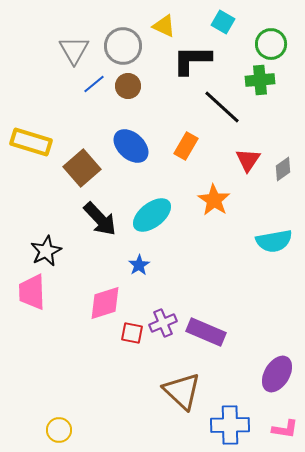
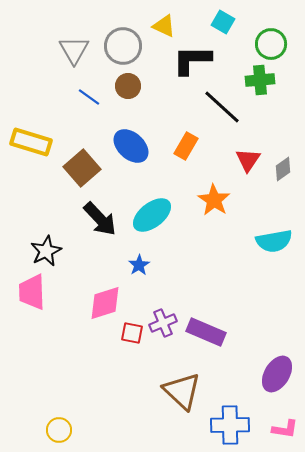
blue line: moved 5 px left, 13 px down; rotated 75 degrees clockwise
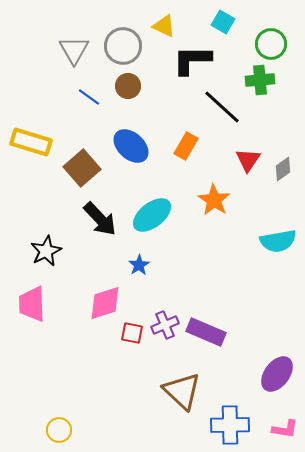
cyan semicircle: moved 4 px right
pink trapezoid: moved 12 px down
purple cross: moved 2 px right, 2 px down
purple ellipse: rotated 6 degrees clockwise
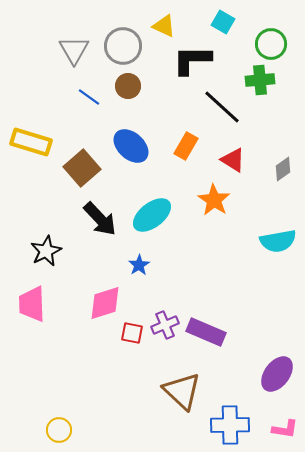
red triangle: moved 15 px left; rotated 32 degrees counterclockwise
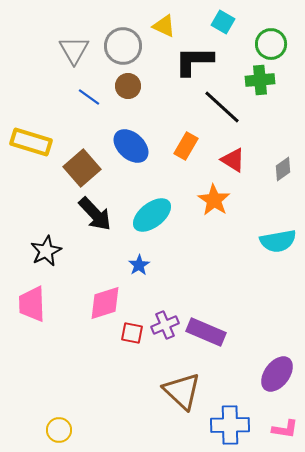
black L-shape: moved 2 px right, 1 px down
black arrow: moved 5 px left, 5 px up
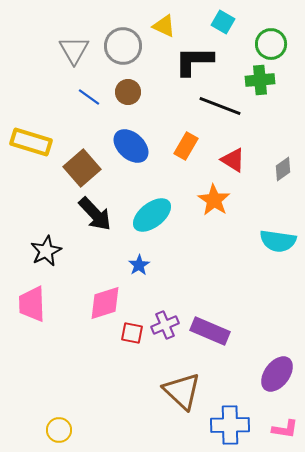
brown circle: moved 6 px down
black line: moved 2 px left, 1 px up; rotated 21 degrees counterclockwise
cyan semicircle: rotated 18 degrees clockwise
purple rectangle: moved 4 px right, 1 px up
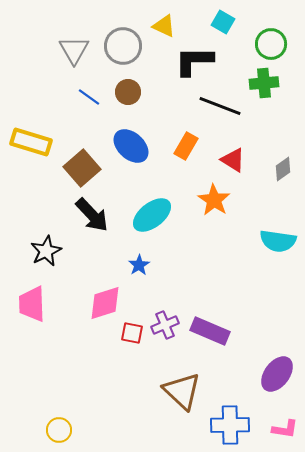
green cross: moved 4 px right, 3 px down
black arrow: moved 3 px left, 1 px down
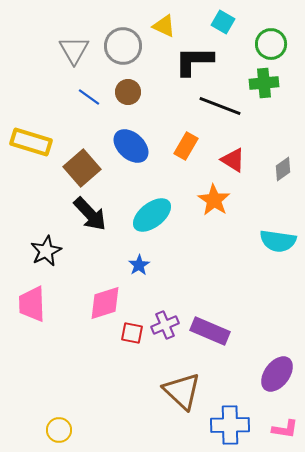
black arrow: moved 2 px left, 1 px up
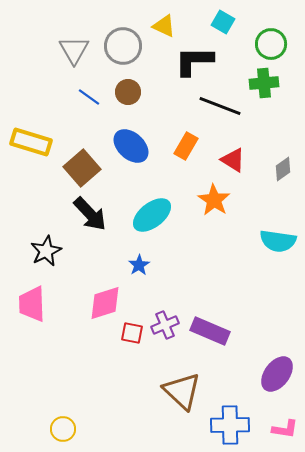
yellow circle: moved 4 px right, 1 px up
